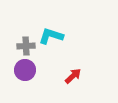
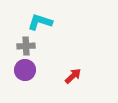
cyan L-shape: moved 11 px left, 14 px up
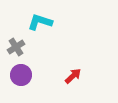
gray cross: moved 10 px left, 1 px down; rotated 30 degrees counterclockwise
purple circle: moved 4 px left, 5 px down
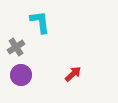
cyan L-shape: rotated 65 degrees clockwise
red arrow: moved 2 px up
